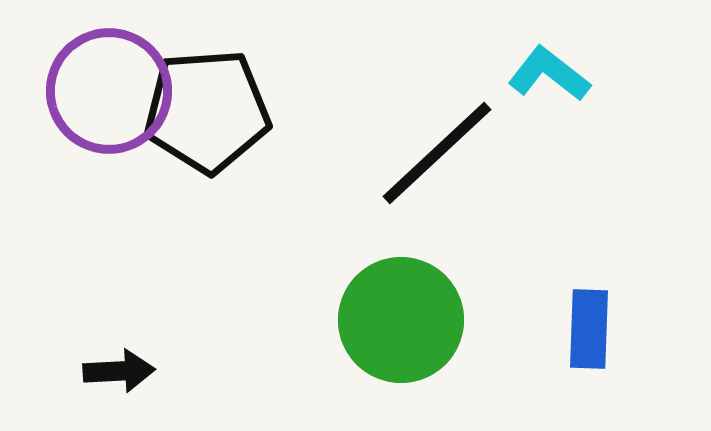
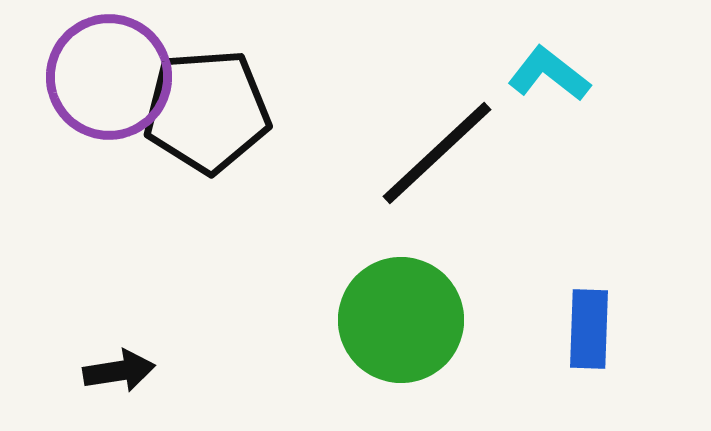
purple circle: moved 14 px up
black arrow: rotated 6 degrees counterclockwise
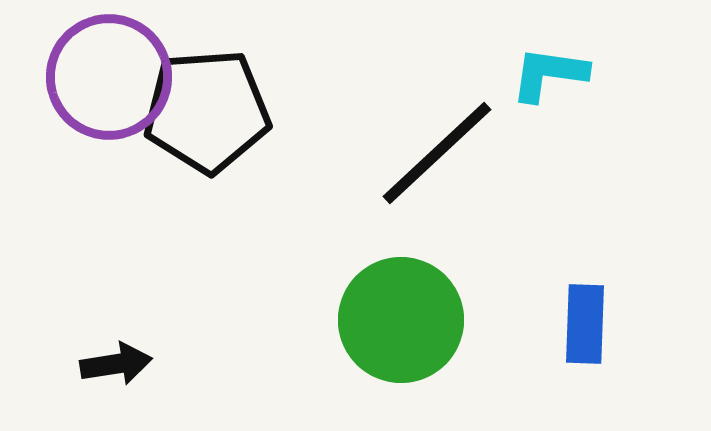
cyan L-shape: rotated 30 degrees counterclockwise
blue rectangle: moved 4 px left, 5 px up
black arrow: moved 3 px left, 7 px up
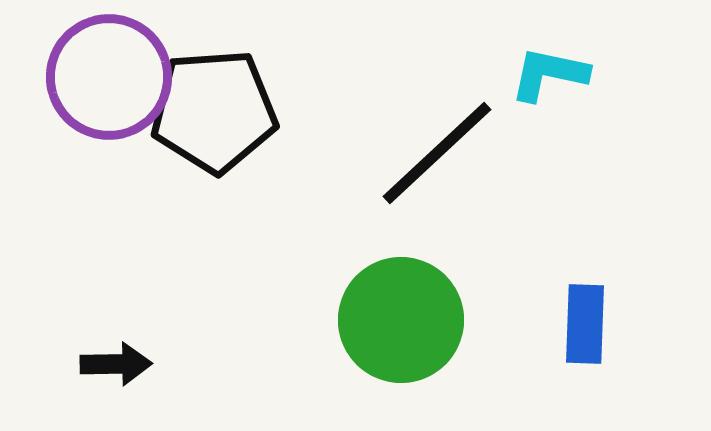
cyan L-shape: rotated 4 degrees clockwise
black pentagon: moved 7 px right
black arrow: rotated 8 degrees clockwise
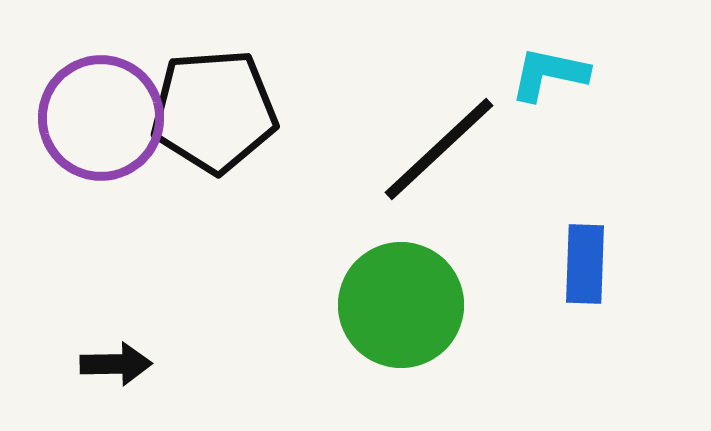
purple circle: moved 8 px left, 41 px down
black line: moved 2 px right, 4 px up
green circle: moved 15 px up
blue rectangle: moved 60 px up
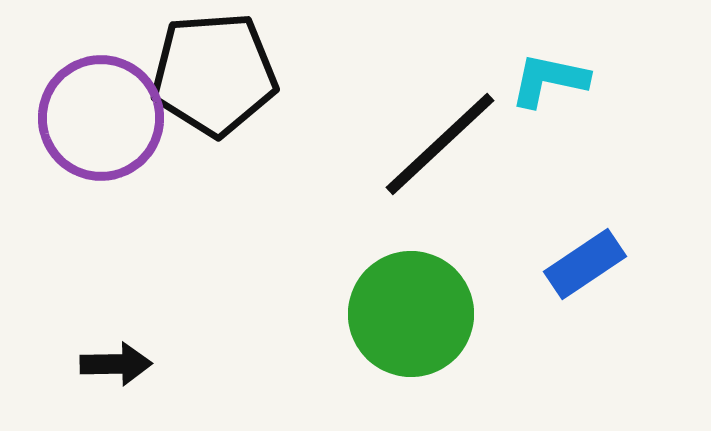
cyan L-shape: moved 6 px down
black pentagon: moved 37 px up
black line: moved 1 px right, 5 px up
blue rectangle: rotated 54 degrees clockwise
green circle: moved 10 px right, 9 px down
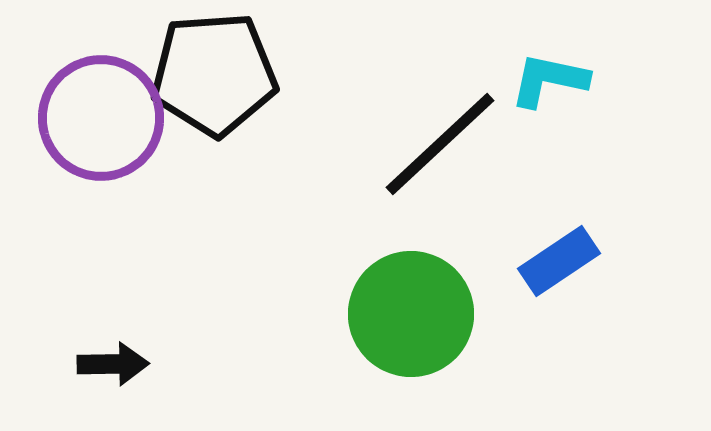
blue rectangle: moved 26 px left, 3 px up
black arrow: moved 3 px left
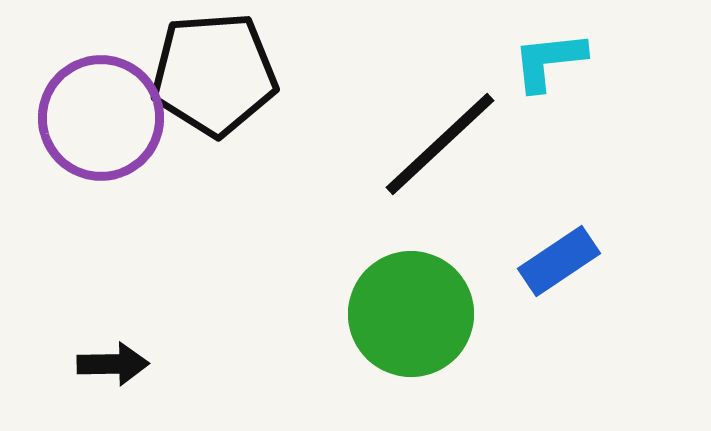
cyan L-shape: moved 19 px up; rotated 18 degrees counterclockwise
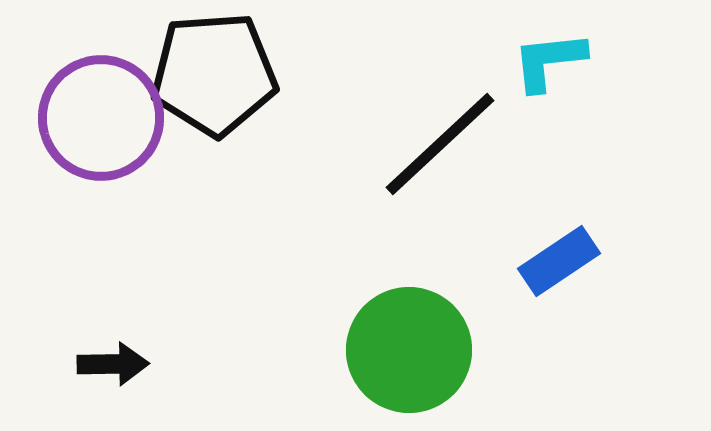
green circle: moved 2 px left, 36 px down
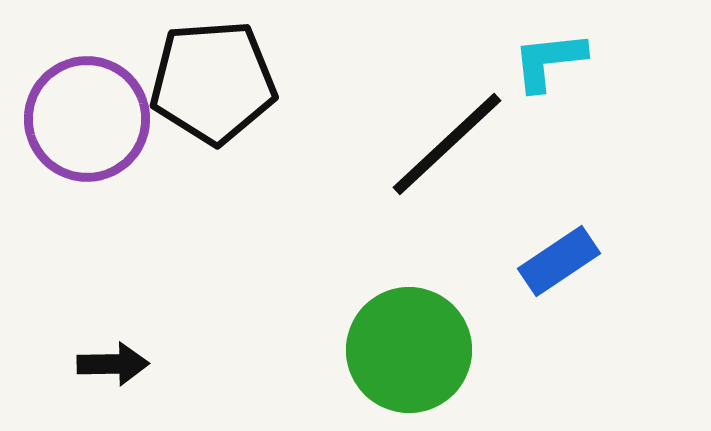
black pentagon: moved 1 px left, 8 px down
purple circle: moved 14 px left, 1 px down
black line: moved 7 px right
